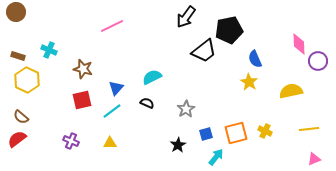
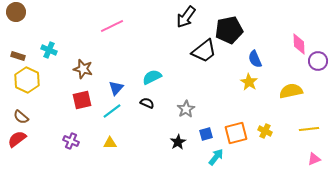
black star: moved 3 px up
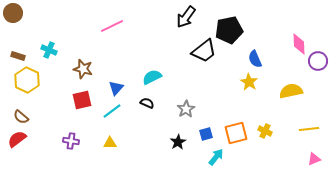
brown circle: moved 3 px left, 1 px down
purple cross: rotated 14 degrees counterclockwise
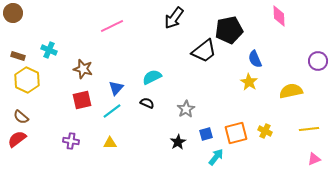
black arrow: moved 12 px left, 1 px down
pink diamond: moved 20 px left, 28 px up
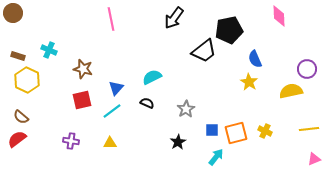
pink line: moved 1 px left, 7 px up; rotated 75 degrees counterclockwise
purple circle: moved 11 px left, 8 px down
blue square: moved 6 px right, 4 px up; rotated 16 degrees clockwise
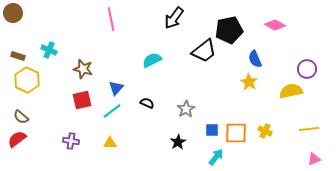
pink diamond: moved 4 px left, 9 px down; rotated 60 degrees counterclockwise
cyan semicircle: moved 17 px up
orange square: rotated 15 degrees clockwise
